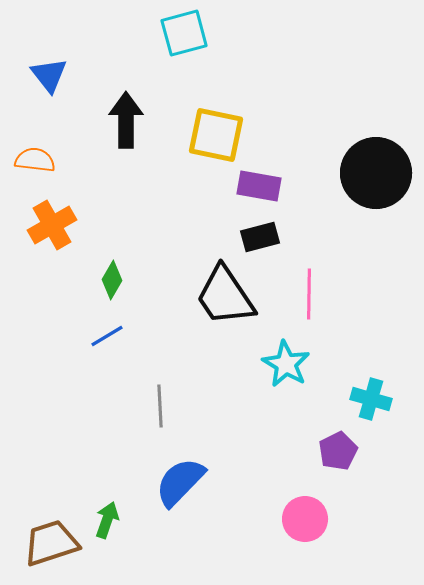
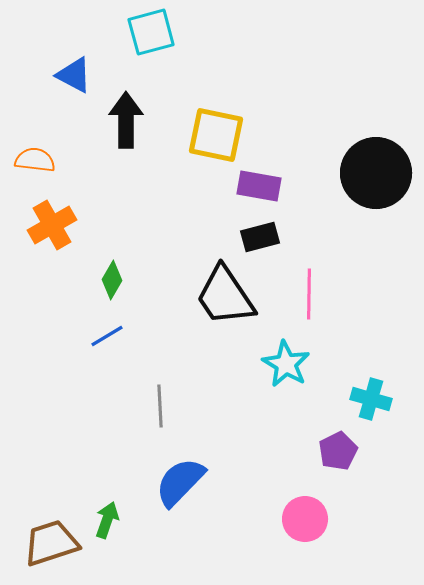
cyan square: moved 33 px left, 1 px up
blue triangle: moved 25 px right; rotated 24 degrees counterclockwise
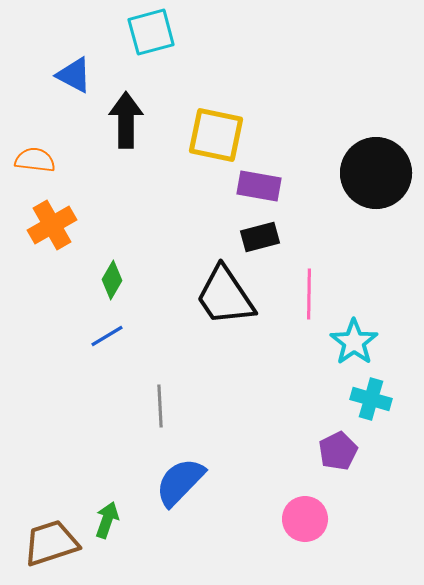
cyan star: moved 68 px right, 22 px up; rotated 6 degrees clockwise
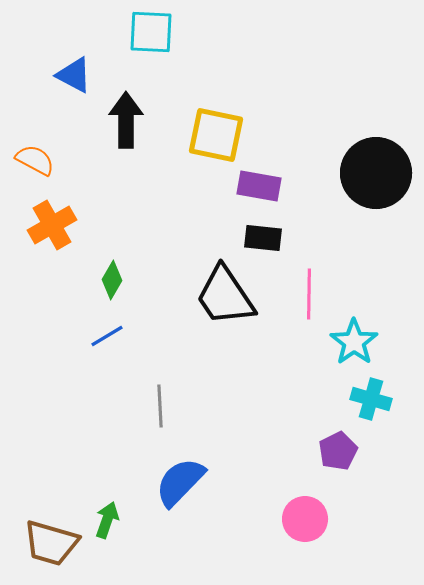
cyan square: rotated 18 degrees clockwise
orange semicircle: rotated 21 degrees clockwise
black rectangle: moved 3 px right, 1 px down; rotated 21 degrees clockwise
brown trapezoid: rotated 146 degrees counterclockwise
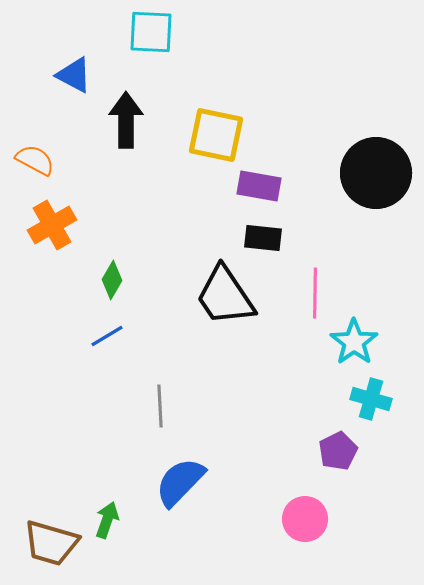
pink line: moved 6 px right, 1 px up
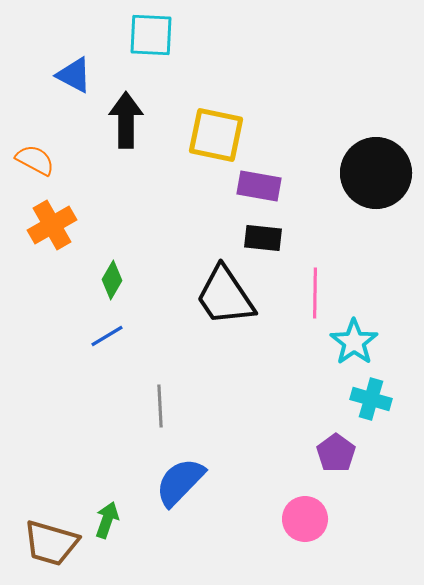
cyan square: moved 3 px down
purple pentagon: moved 2 px left, 2 px down; rotated 9 degrees counterclockwise
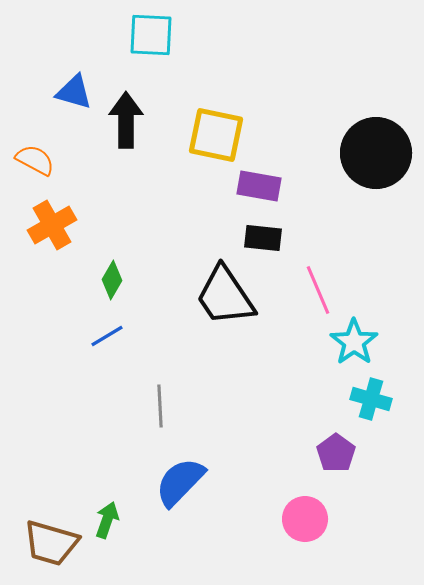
blue triangle: moved 17 px down; rotated 12 degrees counterclockwise
black circle: moved 20 px up
pink line: moved 3 px right, 3 px up; rotated 24 degrees counterclockwise
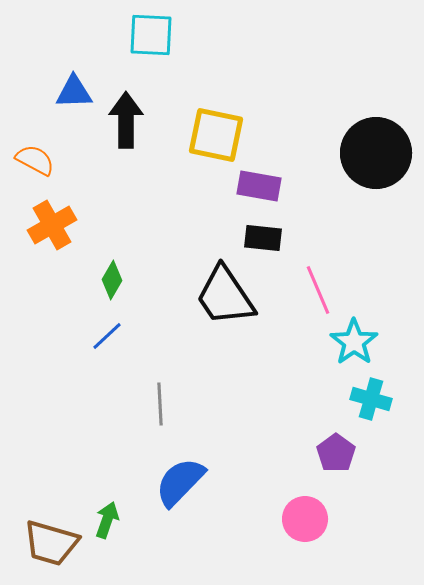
blue triangle: rotated 18 degrees counterclockwise
blue line: rotated 12 degrees counterclockwise
gray line: moved 2 px up
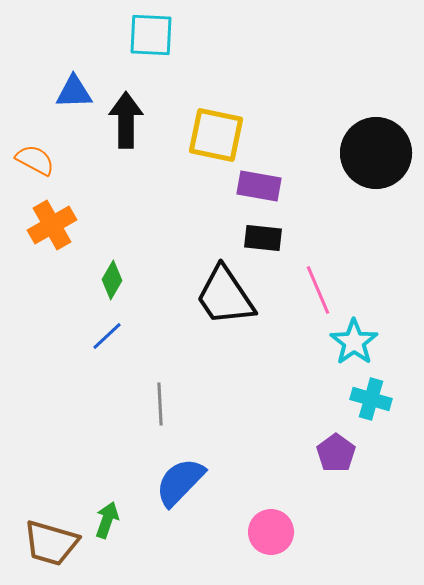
pink circle: moved 34 px left, 13 px down
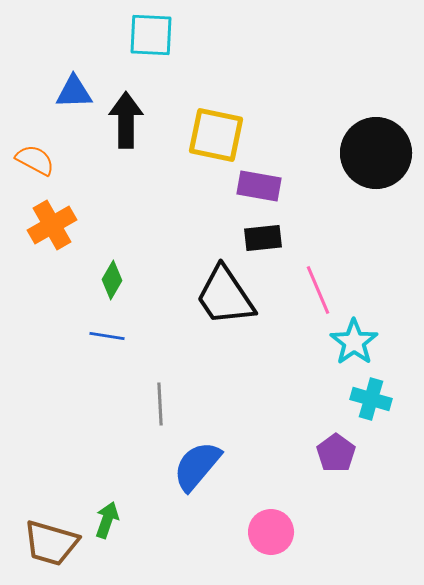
black rectangle: rotated 12 degrees counterclockwise
blue line: rotated 52 degrees clockwise
blue semicircle: moved 17 px right, 16 px up; rotated 4 degrees counterclockwise
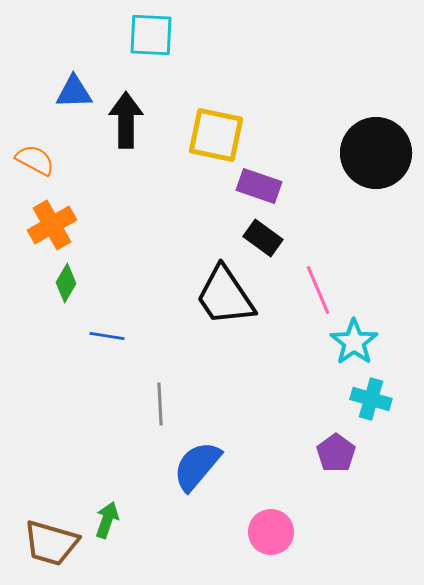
purple rectangle: rotated 9 degrees clockwise
black rectangle: rotated 42 degrees clockwise
green diamond: moved 46 px left, 3 px down
